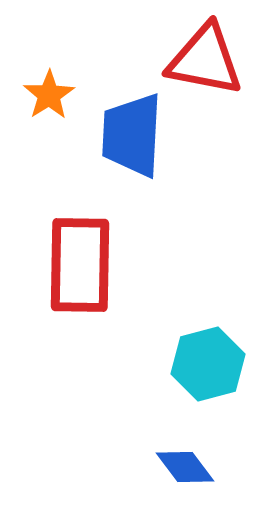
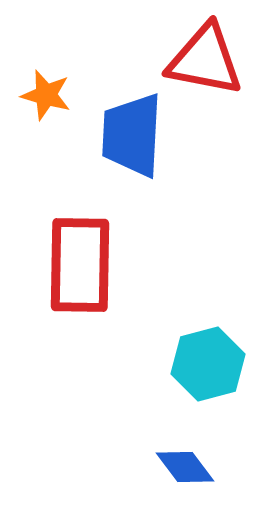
orange star: moved 3 px left; rotated 24 degrees counterclockwise
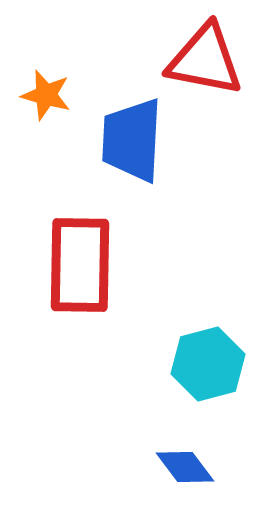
blue trapezoid: moved 5 px down
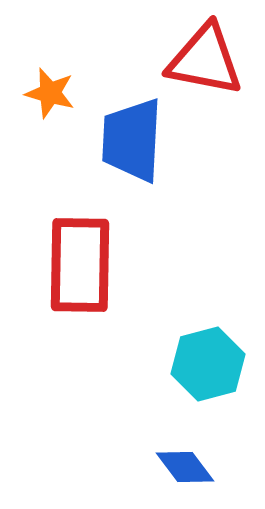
orange star: moved 4 px right, 2 px up
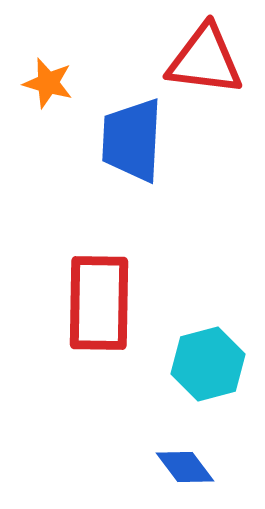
red triangle: rotated 4 degrees counterclockwise
orange star: moved 2 px left, 10 px up
red rectangle: moved 19 px right, 38 px down
